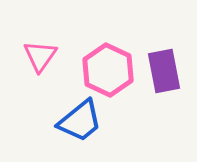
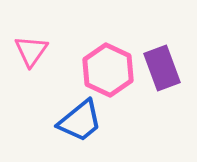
pink triangle: moved 9 px left, 5 px up
purple rectangle: moved 2 px left, 3 px up; rotated 9 degrees counterclockwise
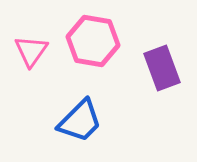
pink hexagon: moved 15 px left, 29 px up; rotated 15 degrees counterclockwise
blue trapezoid: rotated 6 degrees counterclockwise
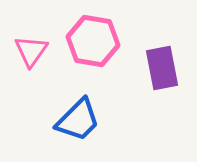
purple rectangle: rotated 9 degrees clockwise
blue trapezoid: moved 2 px left, 1 px up
